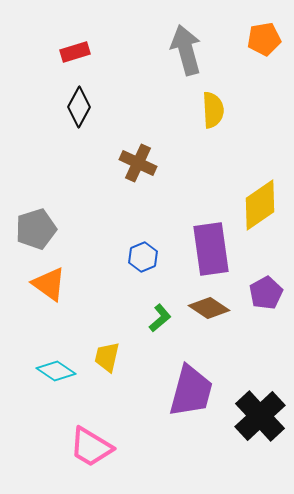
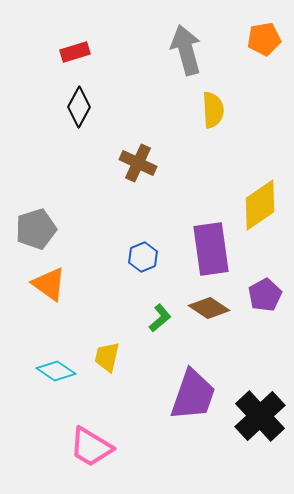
purple pentagon: moved 1 px left, 2 px down
purple trapezoid: moved 2 px right, 4 px down; rotated 4 degrees clockwise
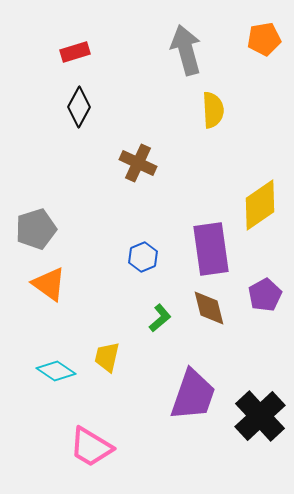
brown diamond: rotated 42 degrees clockwise
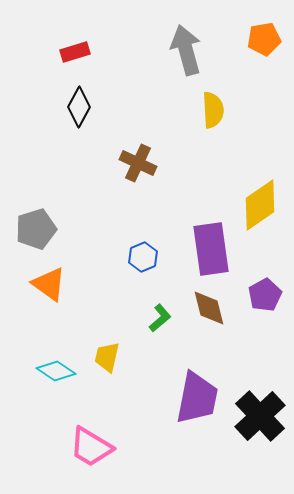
purple trapezoid: moved 4 px right, 3 px down; rotated 8 degrees counterclockwise
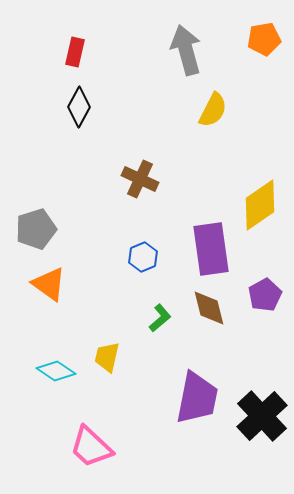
red rectangle: rotated 60 degrees counterclockwise
yellow semicircle: rotated 30 degrees clockwise
brown cross: moved 2 px right, 16 px down
black cross: moved 2 px right
pink trapezoid: rotated 12 degrees clockwise
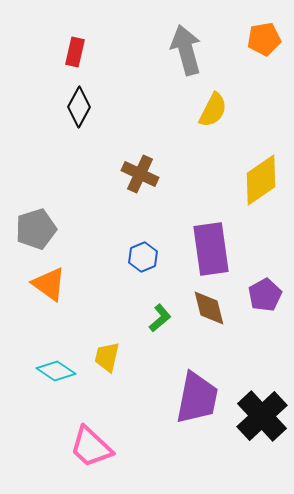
brown cross: moved 5 px up
yellow diamond: moved 1 px right, 25 px up
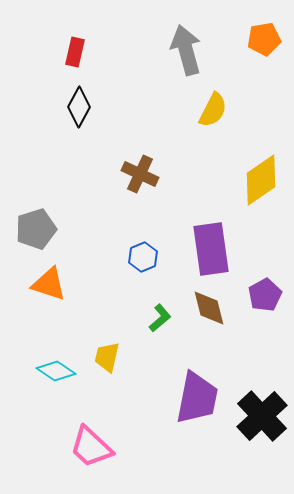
orange triangle: rotated 18 degrees counterclockwise
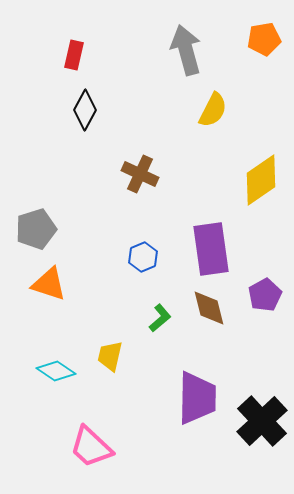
red rectangle: moved 1 px left, 3 px down
black diamond: moved 6 px right, 3 px down
yellow trapezoid: moved 3 px right, 1 px up
purple trapezoid: rotated 10 degrees counterclockwise
black cross: moved 5 px down
